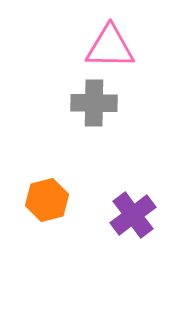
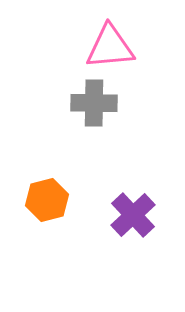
pink triangle: rotated 6 degrees counterclockwise
purple cross: rotated 6 degrees counterclockwise
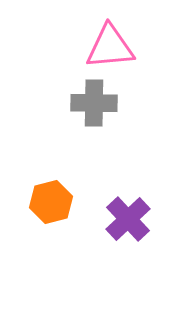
orange hexagon: moved 4 px right, 2 px down
purple cross: moved 5 px left, 4 px down
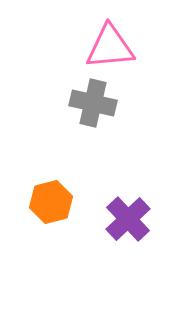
gray cross: moved 1 px left; rotated 12 degrees clockwise
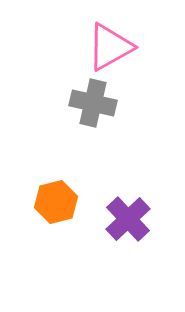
pink triangle: rotated 24 degrees counterclockwise
orange hexagon: moved 5 px right
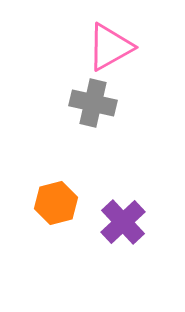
orange hexagon: moved 1 px down
purple cross: moved 5 px left, 3 px down
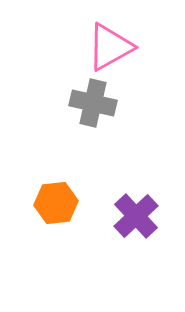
orange hexagon: rotated 9 degrees clockwise
purple cross: moved 13 px right, 6 px up
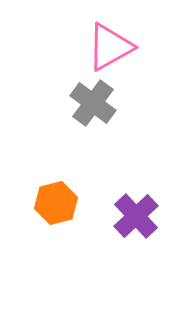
gray cross: rotated 24 degrees clockwise
orange hexagon: rotated 9 degrees counterclockwise
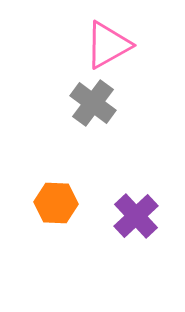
pink triangle: moved 2 px left, 2 px up
orange hexagon: rotated 18 degrees clockwise
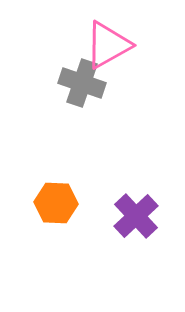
gray cross: moved 11 px left, 20 px up; rotated 18 degrees counterclockwise
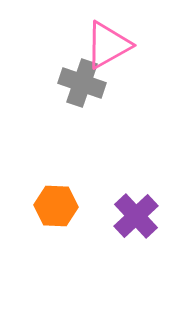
orange hexagon: moved 3 px down
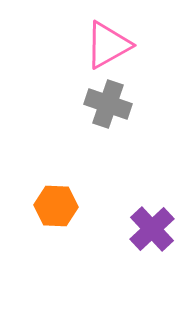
gray cross: moved 26 px right, 21 px down
purple cross: moved 16 px right, 13 px down
